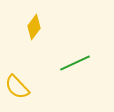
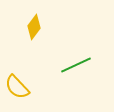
green line: moved 1 px right, 2 px down
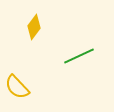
green line: moved 3 px right, 9 px up
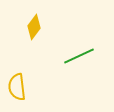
yellow semicircle: rotated 36 degrees clockwise
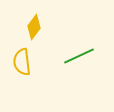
yellow semicircle: moved 5 px right, 25 px up
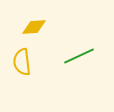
yellow diamond: rotated 50 degrees clockwise
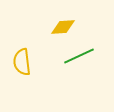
yellow diamond: moved 29 px right
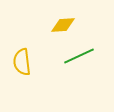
yellow diamond: moved 2 px up
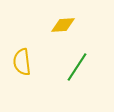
green line: moved 2 px left, 11 px down; rotated 32 degrees counterclockwise
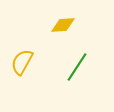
yellow semicircle: rotated 36 degrees clockwise
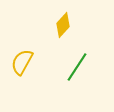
yellow diamond: rotated 45 degrees counterclockwise
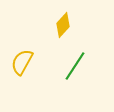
green line: moved 2 px left, 1 px up
